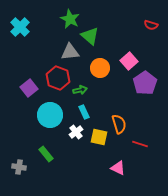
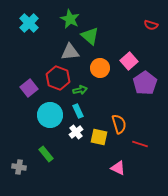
cyan cross: moved 9 px right, 4 px up
cyan rectangle: moved 6 px left, 1 px up
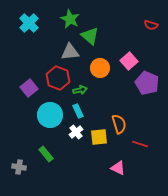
purple pentagon: moved 2 px right; rotated 15 degrees counterclockwise
yellow square: rotated 18 degrees counterclockwise
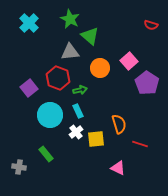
purple pentagon: rotated 10 degrees clockwise
yellow square: moved 3 px left, 2 px down
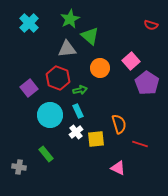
green star: rotated 18 degrees clockwise
gray triangle: moved 3 px left, 3 px up
pink square: moved 2 px right
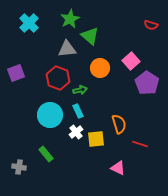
purple square: moved 13 px left, 15 px up; rotated 18 degrees clockwise
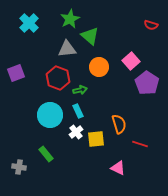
orange circle: moved 1 px left, 1 px up
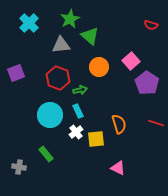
gray triangle: moved 6 px left, 4 px up
red line: moved 16 px right, 21 px up
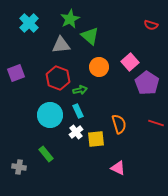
pink square: moved 1 px left, 1 px down
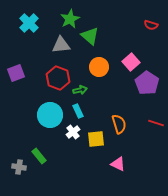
pink square: moved 1 px right
white cross: moved 3 px left
green rectangle: moved 7 px left, 2 px down
pink triangle: moved 4 px up
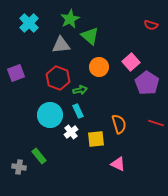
white cross: moved 2 px left
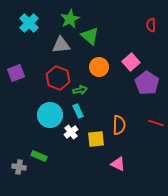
red semicircle: rotated 72 degrees clockwise
orange semicircle: moved 1 px down; rotated 18 degrees clockwise
green rectangle: rotated 28 degrees counterclockwise
